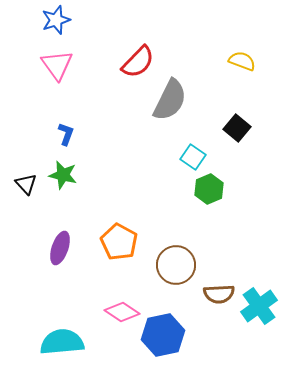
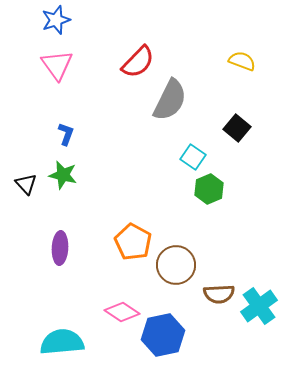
orange pentagon: moved 14 px right
purple ellipse: rotated 16 degrees counterclockwise
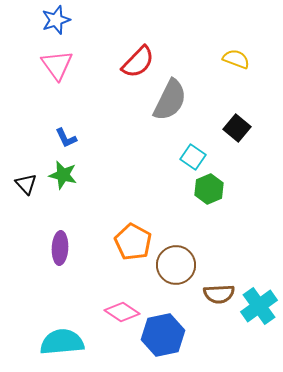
yellow semicircle: moved 6 px left, 2 px up
blue L-shape: moved 4 px down; rotated 135 degrees clockwise
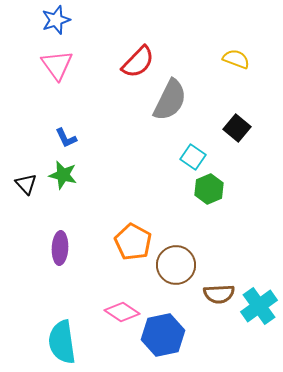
cyan semicircle: rotated 93 degrees counterclockwise
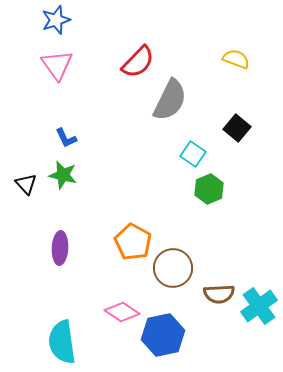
cyan square: moved 3 px up
brown circle: moved 3 px left, 3 px down
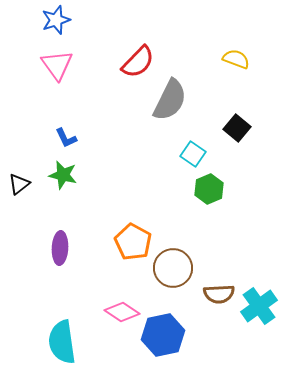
black triangle: moved 7 px left; rotated 35 degrees clockwise
